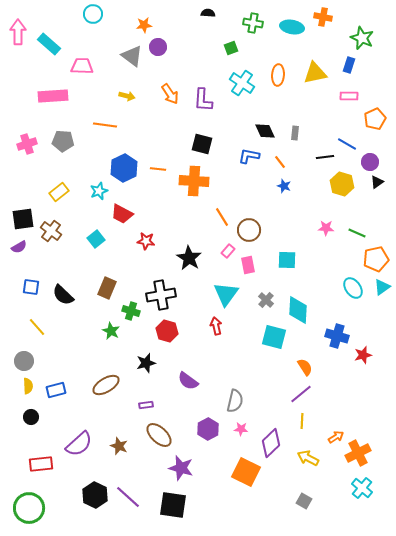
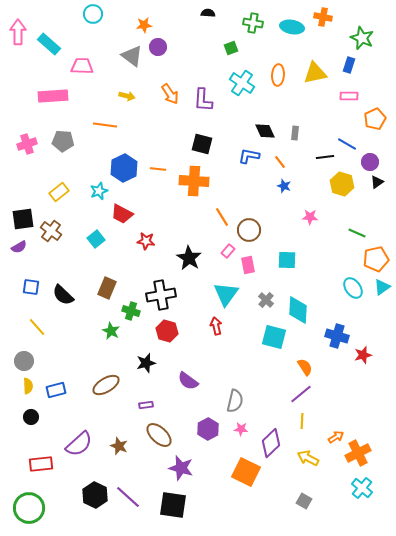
pink star at (326, 228): moved 16 px left, 11 px up
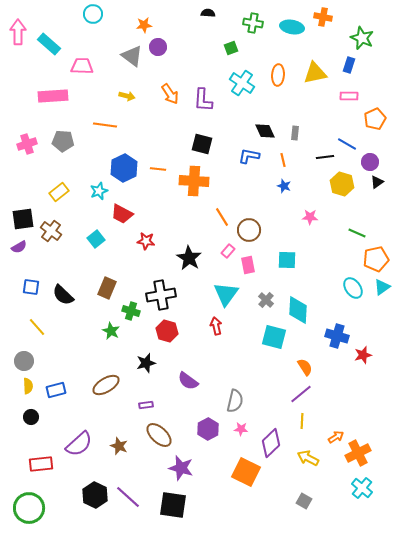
orange line at (280, 162): moved 3 px right, 2 px up; rotated 24 degrees clockwise
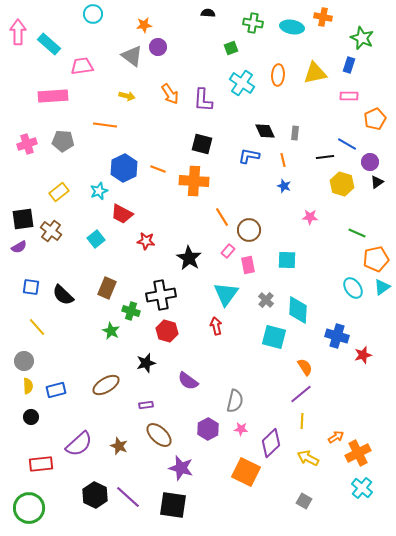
pink trapezoid at (82, 66): rotated 10 degrees counterclockwise
orange line at (158, 169): rotated 14 degrees clockwise
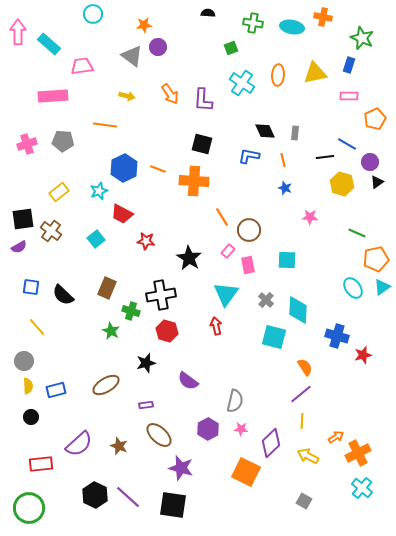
blue star at (284, 186): moved 1 px right, 2 px down
yellow arrow at (308, 458): moved 2 px up
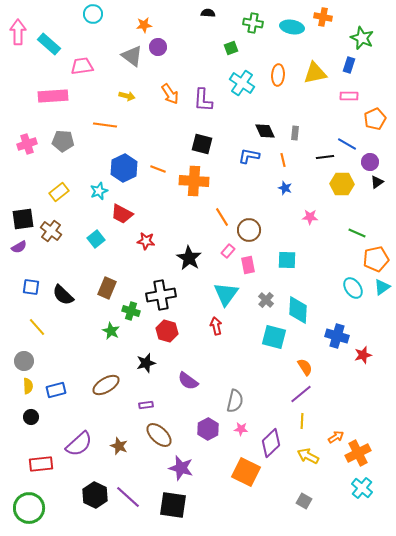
yellow hexagon at (342, 184): rotated 15 degrees counterclockwise
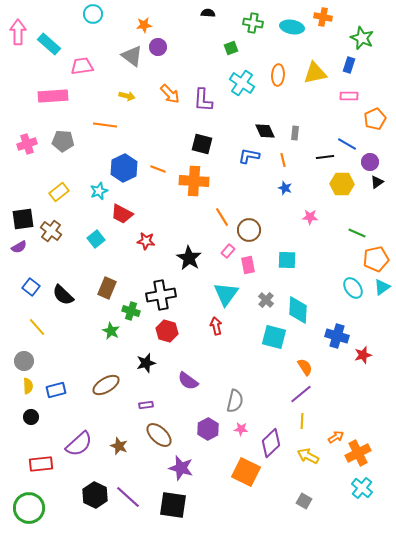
orange arrow at (170, 94): rotated 10 degrees counterclockwise
blue square at (31, 287): rotated 30 degrees clockwise
